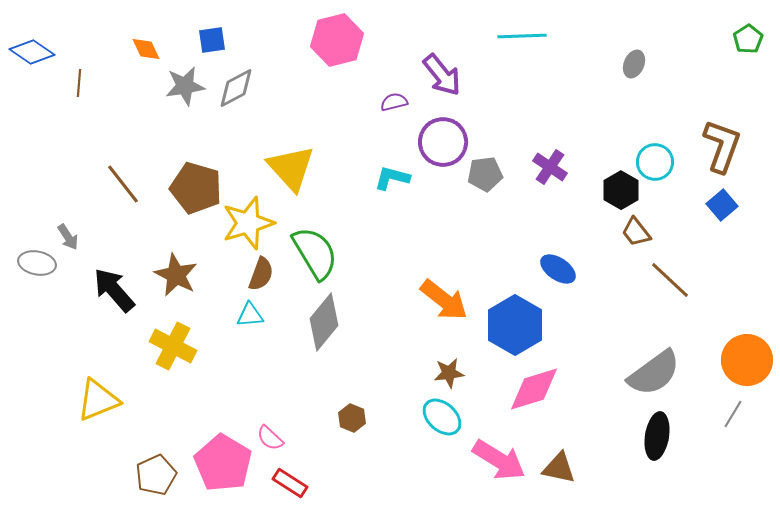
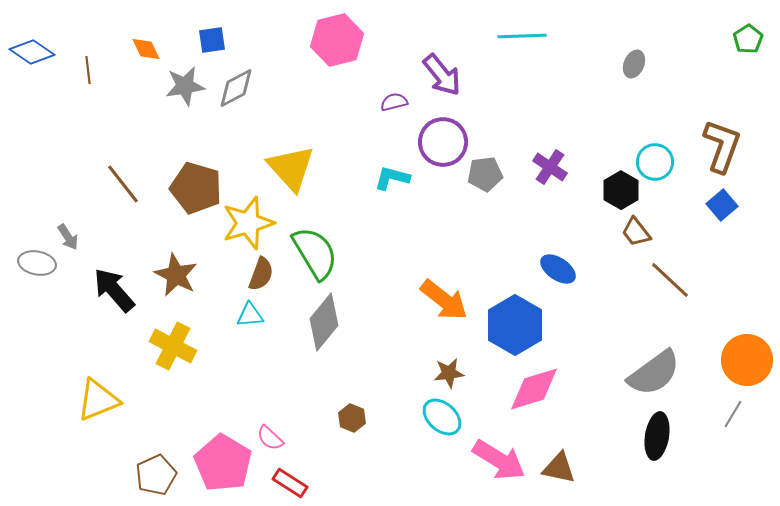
brown line at (79, 83): moved 9 px right, 13 px up; rotated 12 degrees counterclockwise
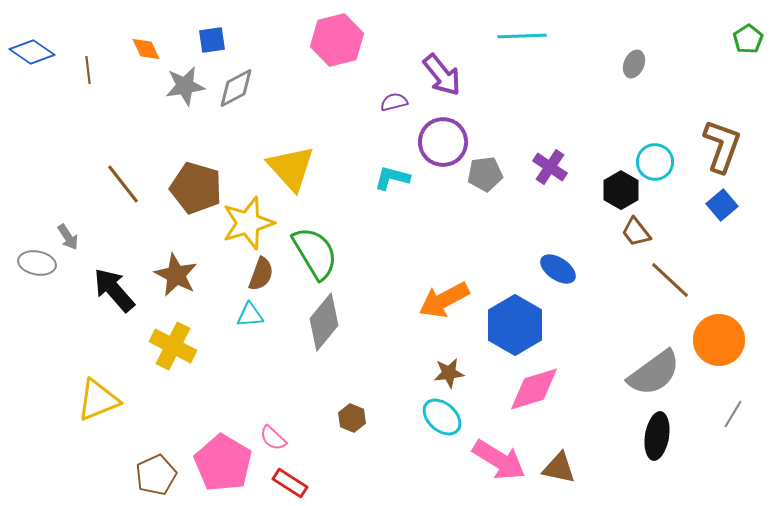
orange arrow at (444, 300): rotated 114 degrees clockwise
orange circle at (747, 360): moved 28 px left, 20 px up
pink semicircle at (270, 438): moved 3 px right
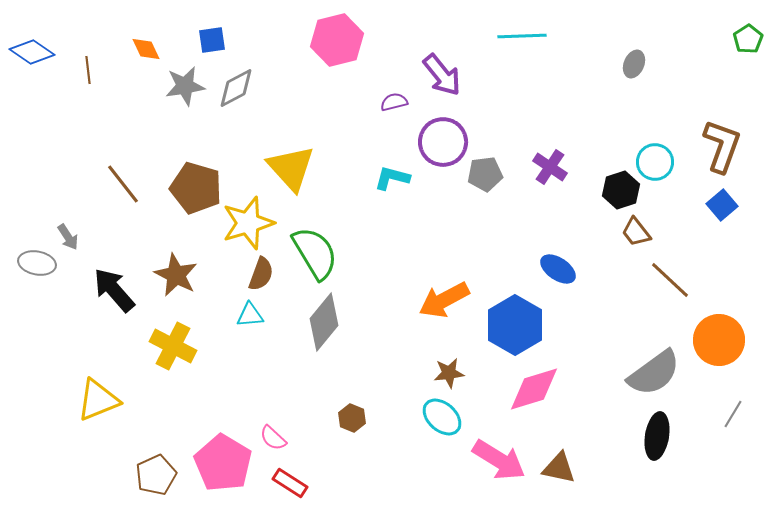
black hexagon at (621, 190): rotated 12 degrees clockwise
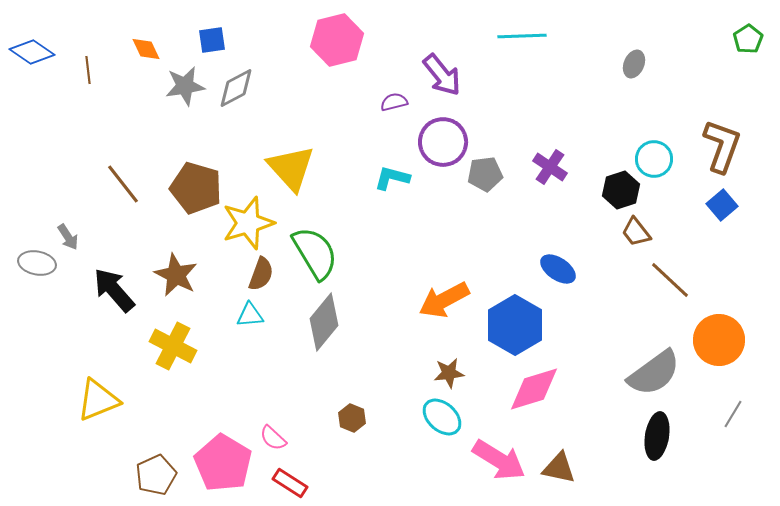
cyan circle at (655, 162): moved 1 px left, 3 px up
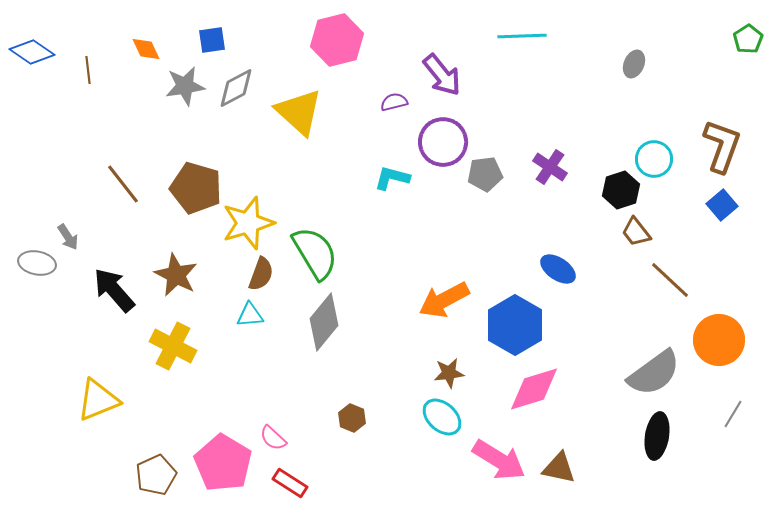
yellow triangle at (291, 168): moved 8 px right, 56 px up; rotated 6 degrees counterclockwise
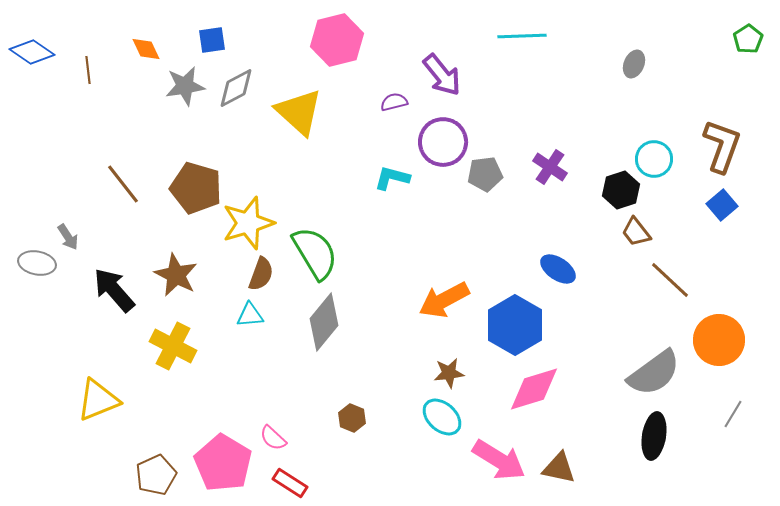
black ellipse at (657, 436): moved 3 px left
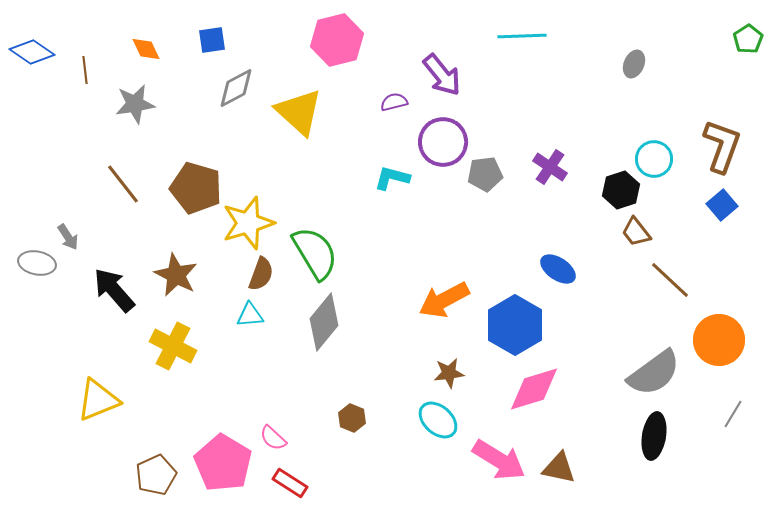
brown line at (88, 70): moved 3 px left
gray star at (185, 86): moved 50 px left, 18 px down
cyan ellipse at (442, 417): moved 4 px left, 3 px down
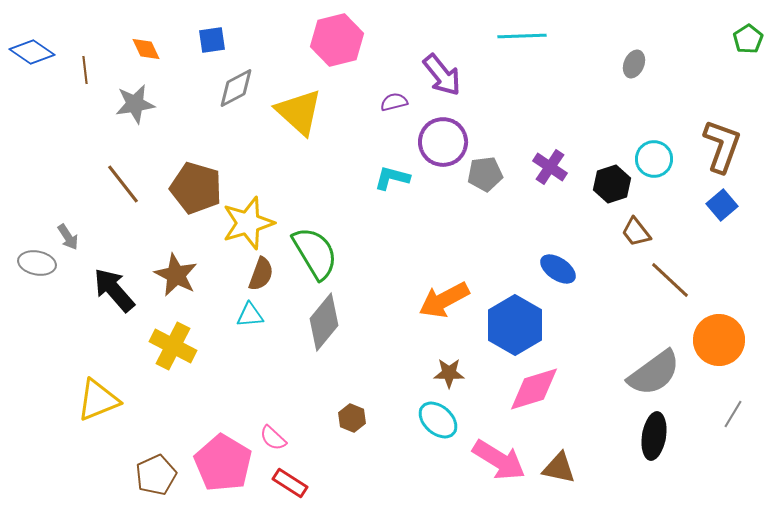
black hexagon at (621, 190): moved 9 px left, 6 px up
brown star at (449, 373): rotated 8 degrees clockwise
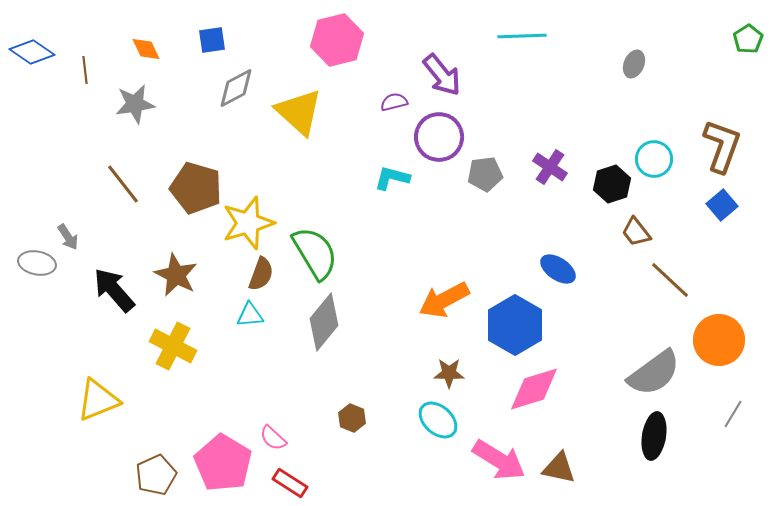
purple circle at (443, 142): moved 4 px left, 5 px up
